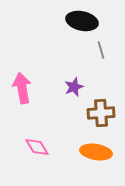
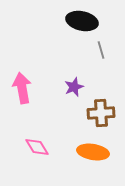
orange ellipse: moved 3 px left
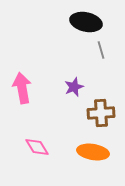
black ellipse: moved 4 px right, 1 px down
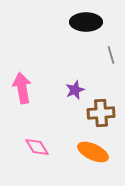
black ellipse: rotated 12 degrees counterclockwise
gray line: moved 10 px right, 5 px down
purple star: moved 1 px right, 3 px down
orange ellipse: rotated 16 degrees clockwise
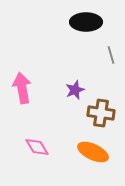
brown cross: rotated 12 degrees clockwise
